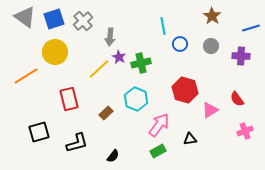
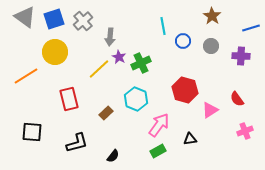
blue circle: moved 3 px right, 3 px up
green cross: rotated 12 degrees counterclockwise
black square: moved 7 px left; rotated 20 degrees clockwise
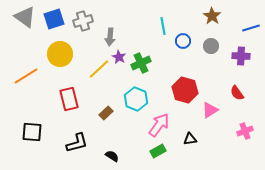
gray cross: rotated 24 degrees clockwise
yellow circle: moved 5 px right, 2 px down
red semicircle: moved 6 px up
black semicircle: moved 1 px left; rotated 96 degrees counterclockwise
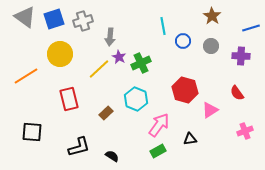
black L-shape: moved 2 px right, 4 px down
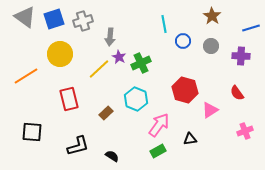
cyan line: moved 1 px right, 2 px up
black L-shape: moved 1 px left, 1 px up
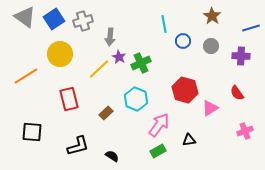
blue square: rotated 15 degrees counterclockwise
pink triangle: moved 2 px up
black triangle: moved 1 px left, 1 px down
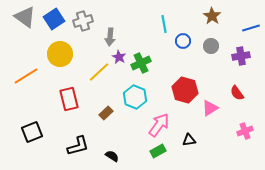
purple cross: rotated 12 degrees counterclockwise
yellow line: moved 3 px down
cyan hexagon: moved 1 px left, 2 px up
black square: rotated 25 degrees counterclockwise
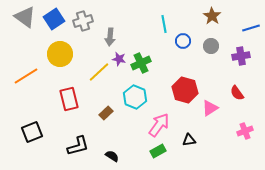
purple star: moved 2 px down; rotated 16 degrees counterclockwise
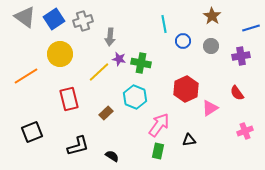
green cross: rotated 36 degrees clockwise
red hexagon: moved 1 px right, 1 px up; rotated 20 degrees clockwise
green rectangle: rotated 49 degrees counterclockwise
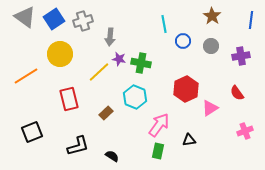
blue line: moved 8 px up; rotated 66 degrees counterclockwise
